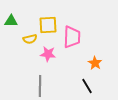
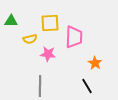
yellow square: moved 2 px right, 2 px up
pink trapezoid: moved 2 px right
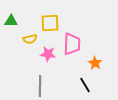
pink trapezoid: moved 2 px left, 7 px down
black line: moved 2 px left, 1 px up
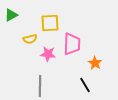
green triangle: moved 6 px up; rotated 32 degrees counterclockwise
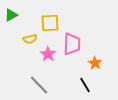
pink star: rotated 28 degrees clockwise
gray line: moved 1 px left, 1 px up; rotated 45 degrees counterclockwise
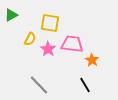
yellow square: rotated 12 degrees clockwise
yellow semicircle: rotated 48 degrees counterclockwise
pink trapezoid: rotated 85 degrees counterclockwise
pink star: moved 5 px up
orange star: moved 3 px left, 3 px up
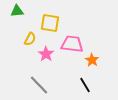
green triangle: moved 6 px right, 4 px up; rotated 24 degrees clockwise
pink star: moved 2 px left, 5 px down
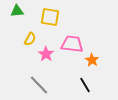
yellow square: moved 6 px up
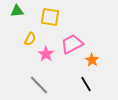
pink trapezoid: rotated 35 degrees counterclockwise
black line: moved 1 px right, 1 px up
